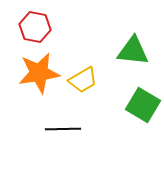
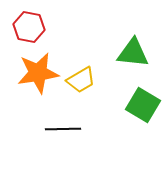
red hexagon: moved 6 px left
green triangle: moved 2 px down
orange star: moved 1 px left
yellow trapezoid: moved 2 px left
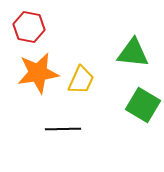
yellow trapezoid: rotated 36 degrees counterclockwise
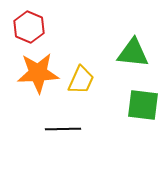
red hexagon: rotated 12 degrees clockwise
orange star: rotated 6 degrees clockwise
green square: rotated 24 degrees counterclockwise
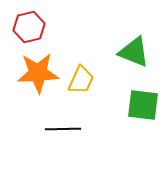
red hexagon: rotated 24 degrees clockwise
green triangle: moved 1 px right, 1 px up; rotated 16 degrees clockwise
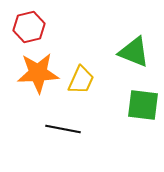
black line: rotated 12 degrees clockwise
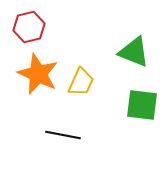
orange star: moved 1 px down; rotated 27 degrees clockwise
yellow trapezoid: moved 2 px down
green square: moved 1 px left
black line: moved 6 px down
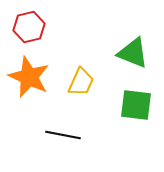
green triangle: moved 1 px left, 1 px down
orange star: moved 9 px left, 3 px down
green square: moved 6 px left
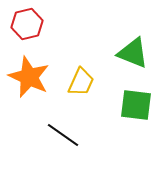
red hexagon: moved 2 px left, 3 px up
black line: rotated 24 degrees clockwise
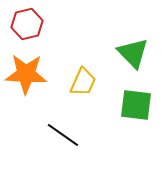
green triangle: rotated 24 degrees clockwise
orange star: moved 3 px left, 3 px up; rotated 21 degrees counterclockwise
yellow trapezoid: moved 2 px right
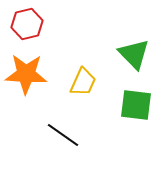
green triangle: moved 1 px right, 1 px down
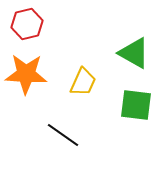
green triangle: moved 1 px up; rotated 16 degrees counterclockwise
